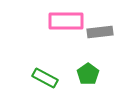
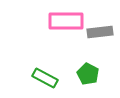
green pentagon: rotated 10 degrees counterclockwise
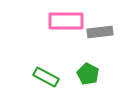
green rectangle: moved 1 px right, 1 px up
